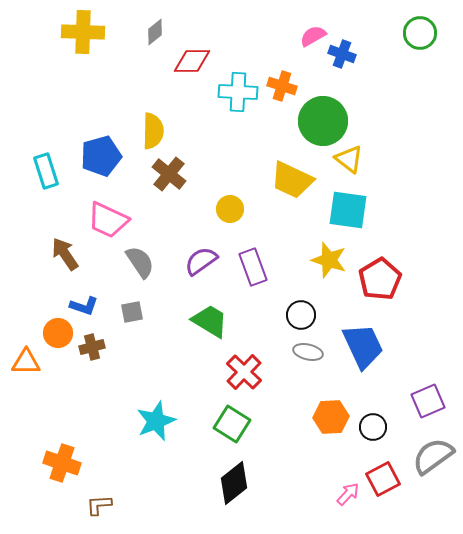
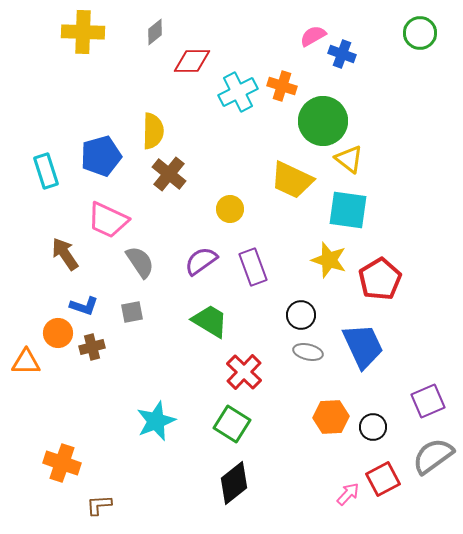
cyan cross at (238, 92): rotated 30 degrees counterclockwise
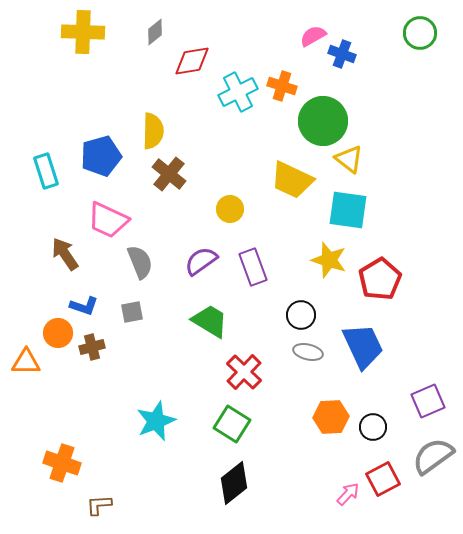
red diamond at (192, 61): rotated 9 degrees counterclockwise
gray semicircle at (140, 262): rotated 12 degrees clockwise
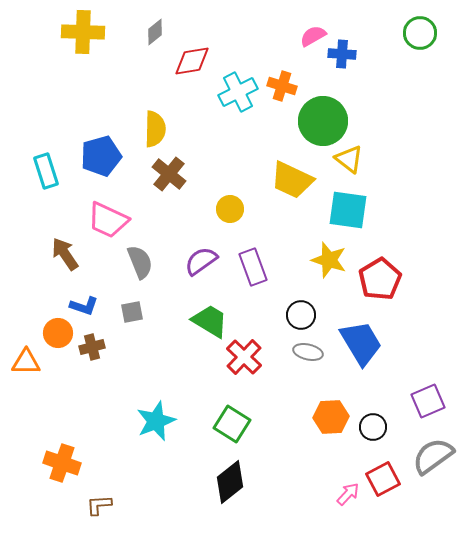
blue cross at (342, 54): rotated 16 degrees counterclockwise
yellow semicircle at (153, 131): moved 2 px right, 2 px up
blue trapezoid at (363, 346): moved 2 px left, 3 px up; rotated 6 degrees counterclockwise
red cross at (244, 372): moved 15 px up
black diamond at (234, 483): moved 4 px left, 1 px up
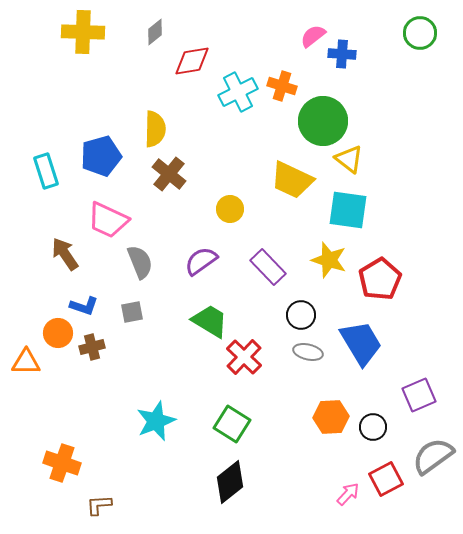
pink semicircle at (313, 36): rotated 8 degrees counterclockwise
purple rectangle at (253, 267): moved 15 px right; rotated 24 degrees counterclockwise
purple square at (428, 401): moved 9 px left, 6 px up
red square at (383, 479): moved 3 px right
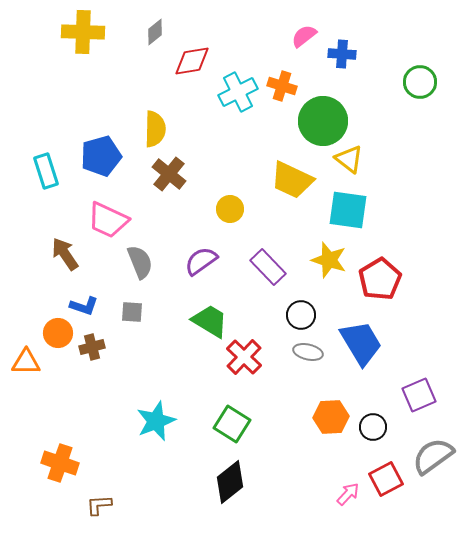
green circle at (420, 33): moved 49 px down
pink semicircle at (313, 36): moved 9 px left
gray square at (132, 312): rotated 15 degrees clockwise
orange cross at (62, 463): moved 2 px left
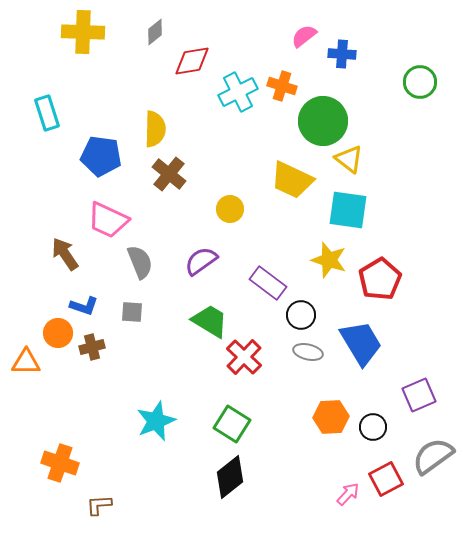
blue pentagon at (101, 156): rotated 24 degrees clockwise
cyan rectangle at (46, 171): moved 1 px right, 58 px up
purple rectangle at (268, 267): moved 16 px down; rotated 9 degrees counterclockwise
black diamond at (230, 482): moved 5 px up
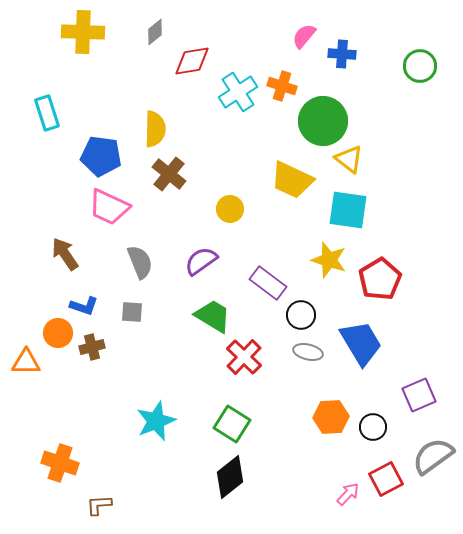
pink semicircle at (304, 36): rotated 12 degrees counterclockwise
green circle at (420, 82): moved 16 px up
cyan cross at (238, 92): rotated 6 degrees counterclockwise
pink trapezoid at (108, 220): moved 1 px right, 13 px up
green trapezoid at (210, 321): moved 3 px right, 5 px up
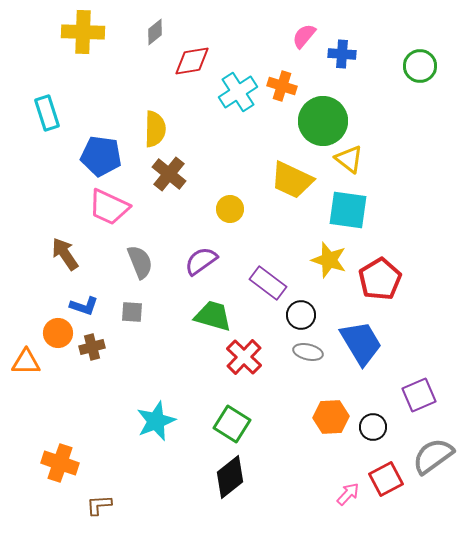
green trapezoid at (213, 316): rotated 15 degrees counterclockwise
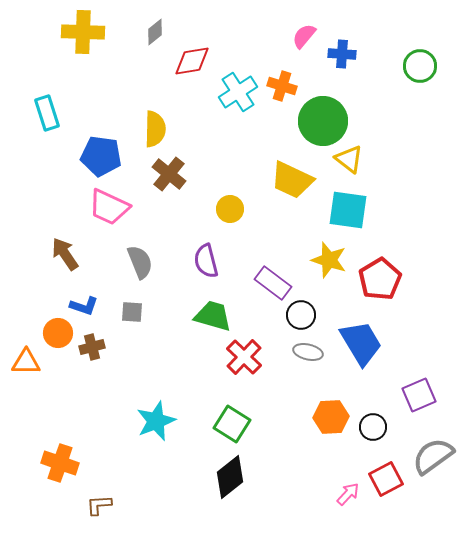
purple semicircle at (201, 261): moved 5 px right; rotated 68 degrees counterclockwise
purple rectangle at (268, 283): moved 5 px right
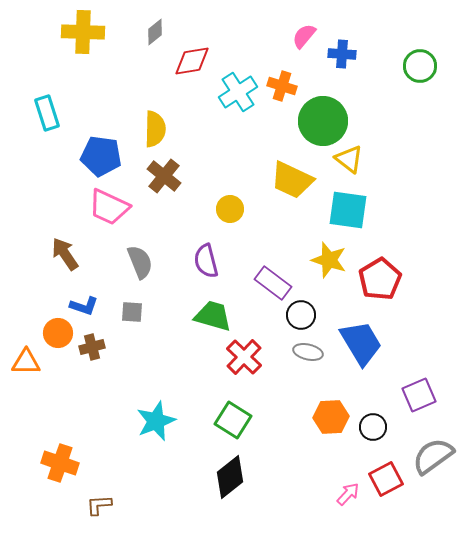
brown cross at (169, 174): moved 5 px left, 2 px down
green square at (232, 424): moved 1 px right, 4 px up
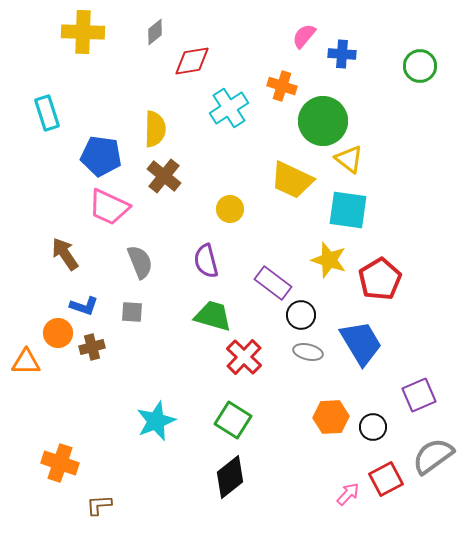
cyan cross at (238, 92): moved 9 px left, 16 px down
